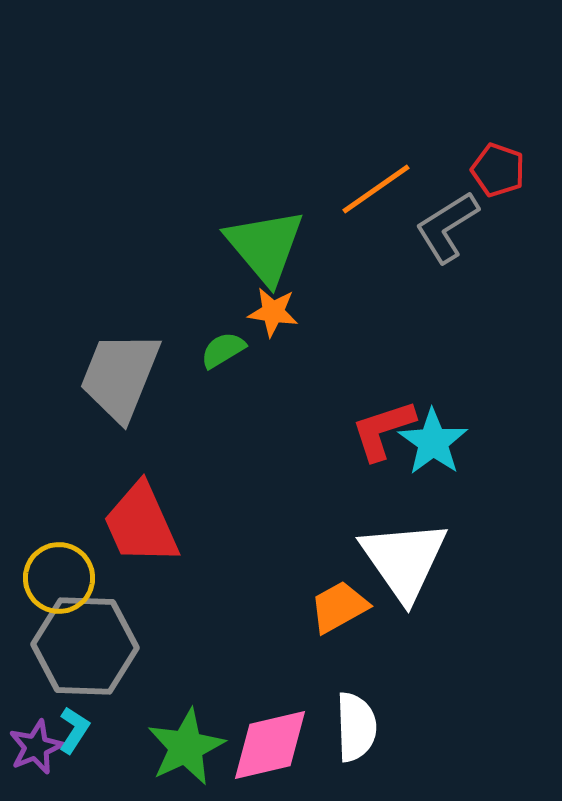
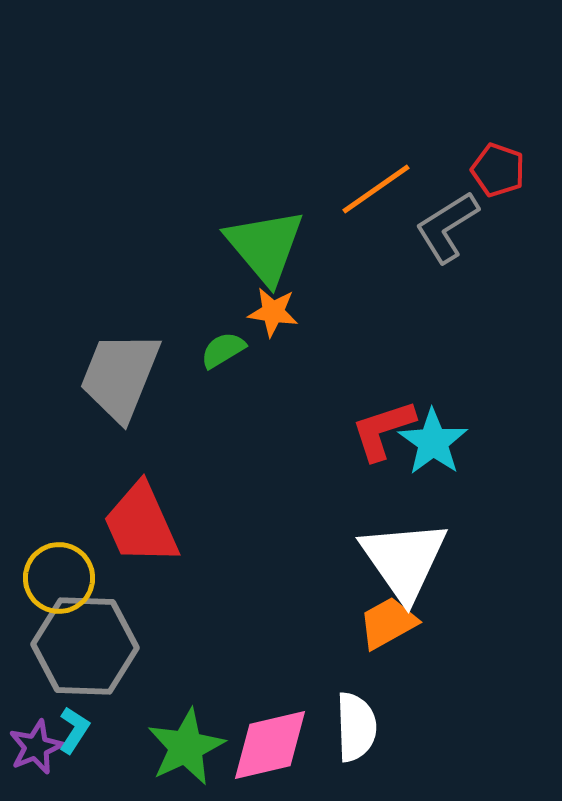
orange trapezoid: moved 49 px right, 16 px down
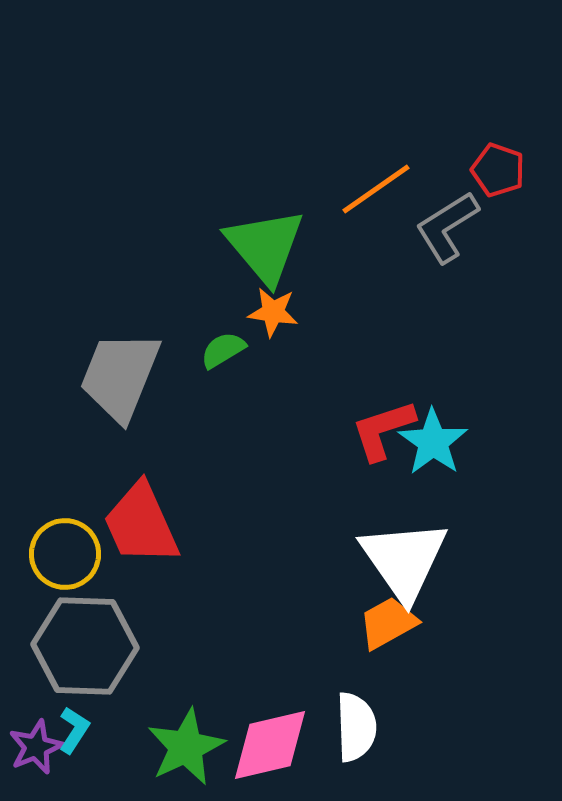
yellow circle: moved 6 px right, 24 px up
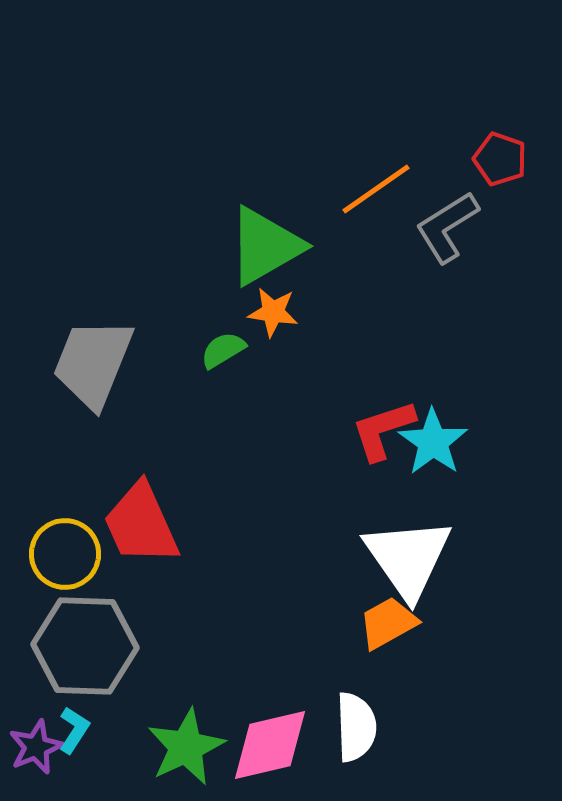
red pentagon: moved 2 px right, 11 px up
green triangle: rotated 40 degrees clockwise
gray trapezoid: moved 27 px left, 13 px up
white triangle: moved 4 px right, 2 px up
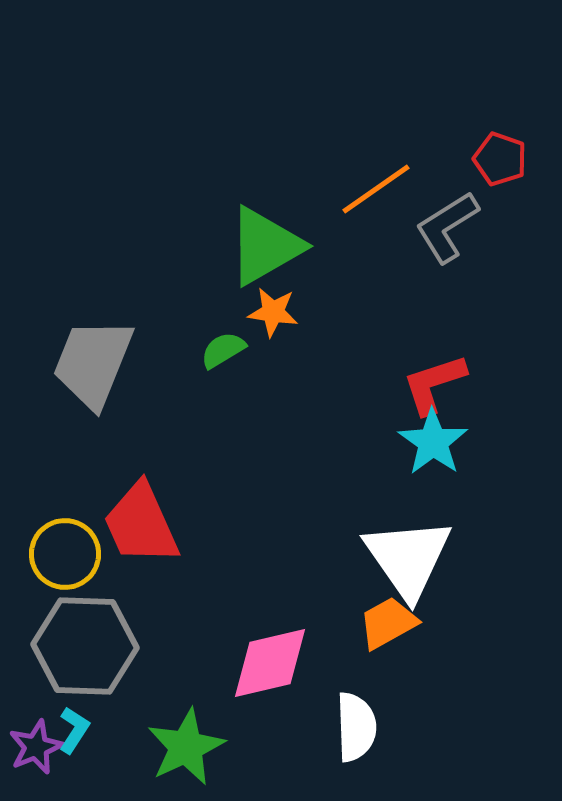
red L-shape: moved 51 px right, 46 px up
pink diamond: moved 82 px up
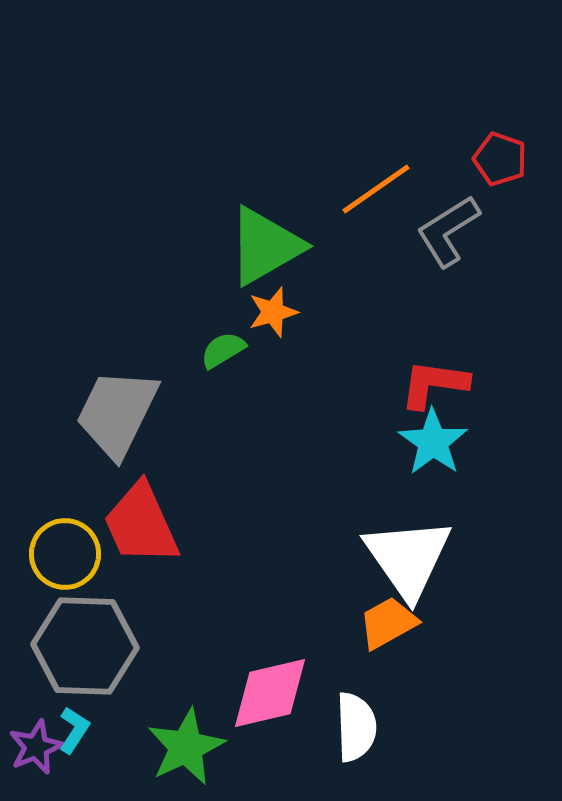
gray L-shape: moved 1 px right, 4 px down
orange star: rotated 24 degrees counterclockwise
gray trapezoid: moved 24 px right, 50 px down; rotated 4 degrees clockwise
red L-shape: rotated 26 degrees clockwise
pink diamond: moved 30 px down
